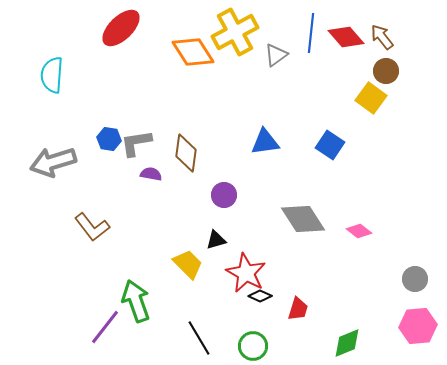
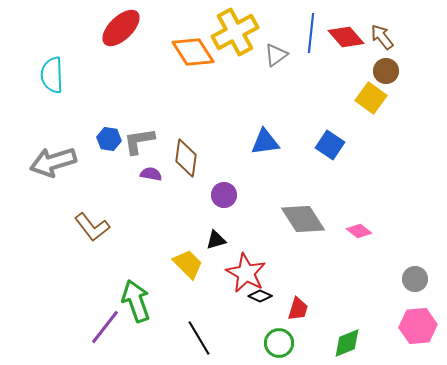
cyan semicircle: rotated 6 degrees counterclockwise
gray L-shape: moved 3 px right, 2 px up
brown diamond: moved 5 px down
green circle: moved 26 px right, 3 px up
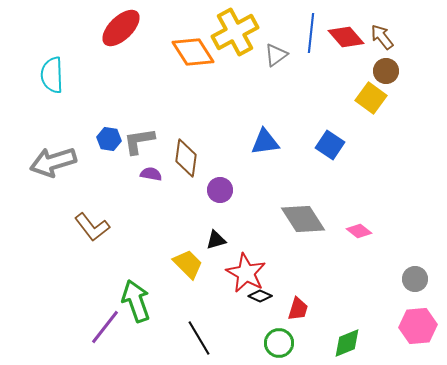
purple circle: moved 4 px left, 5 px up
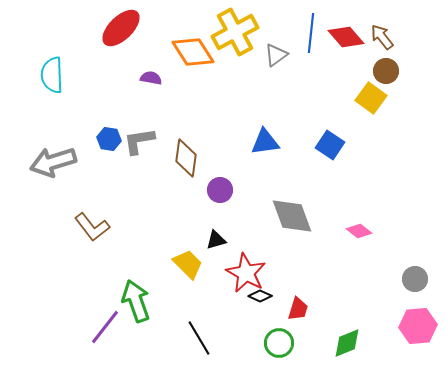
purple semicircle: moved 96 px up
gray diamond: moved 11 px left, 3 px up; rotated 12 degrees clockwise
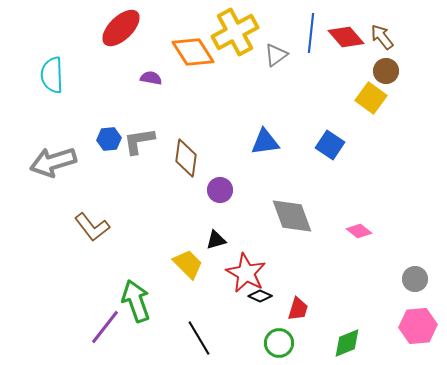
blue hexagon: rotated 15 degrees counterclockwise
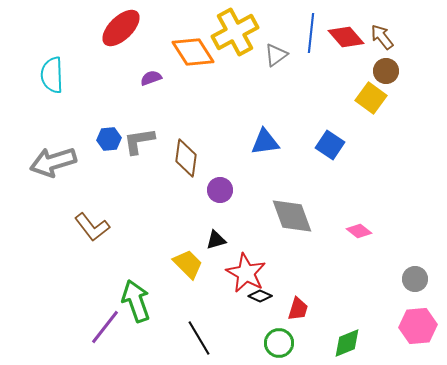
purple semicircle: rotated 30 degrees counterclockwise
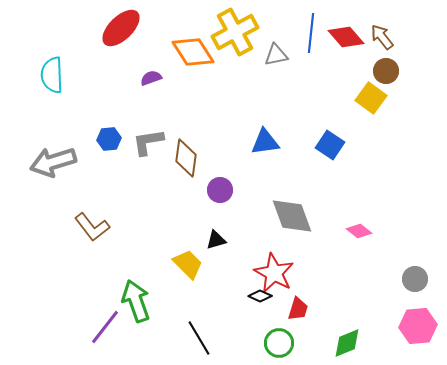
gray triangle: rotated 25 degrees clockwise
gray L-shape: moved 9 px right, 1 px down
red star: moved 28 px right
